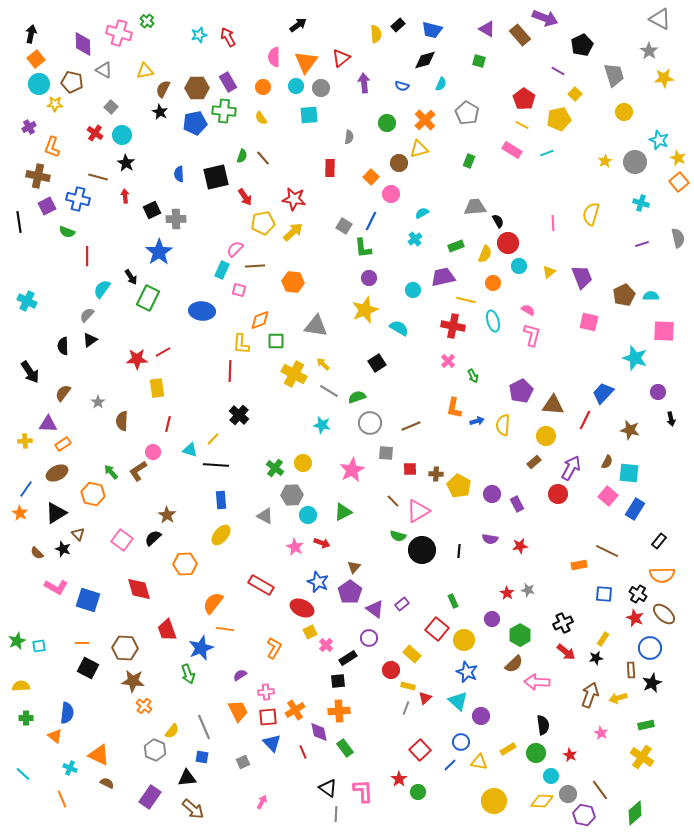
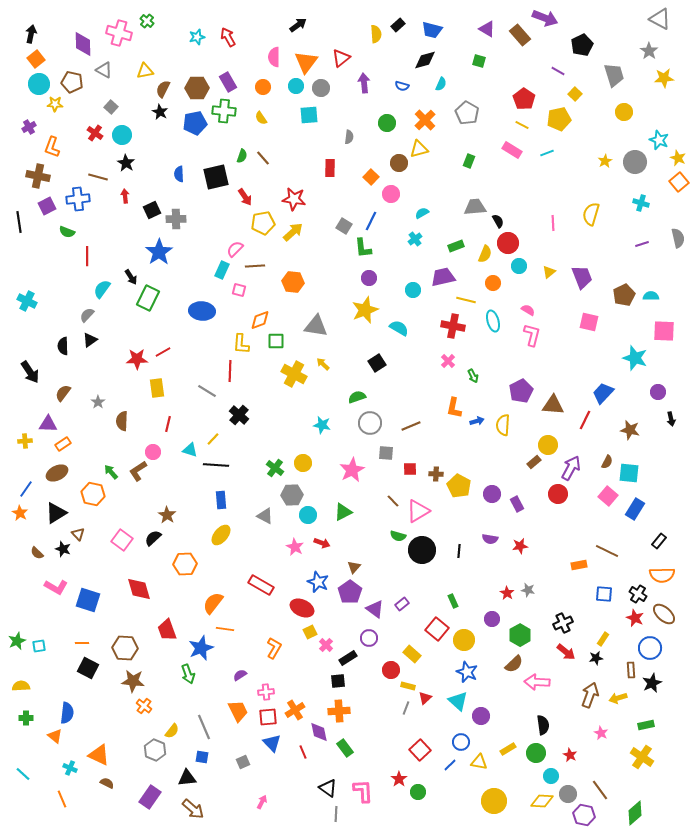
cyan star at (199, 35): moved 2 px left, 2 px down
blue cross at (78, 199): rotated 20 degrees counterclockwise
gray line at (329, 391): moved 122 px left
yellow circle at (546, 436): moved 2 px right, 9 px down
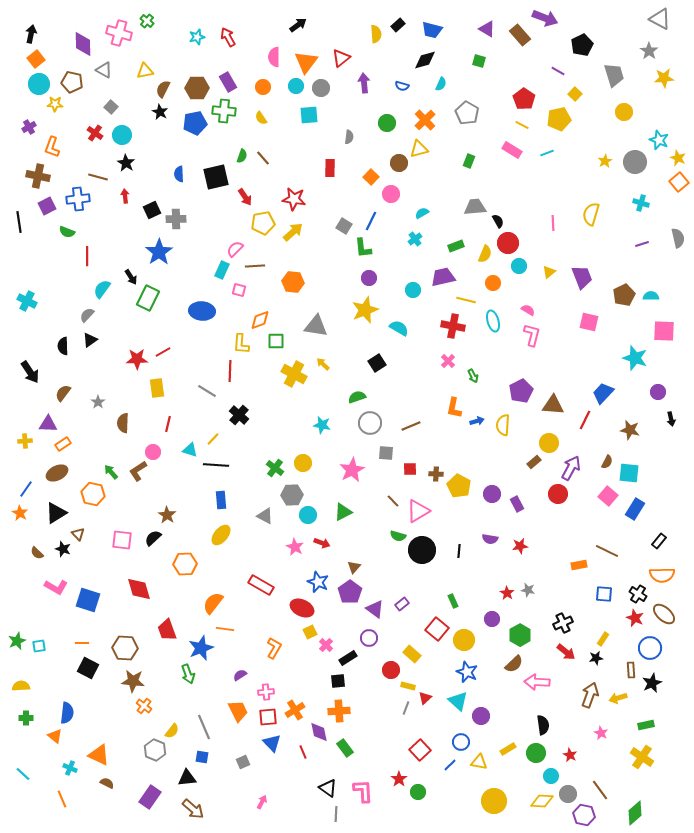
brown semicircle at (122, 421): moved 1 px right, 2 px down
yellow circle at (548, 445): moved 1 px right, 2 px up
pink square at (122, 540): rotated 30 degrees counterclockwise
